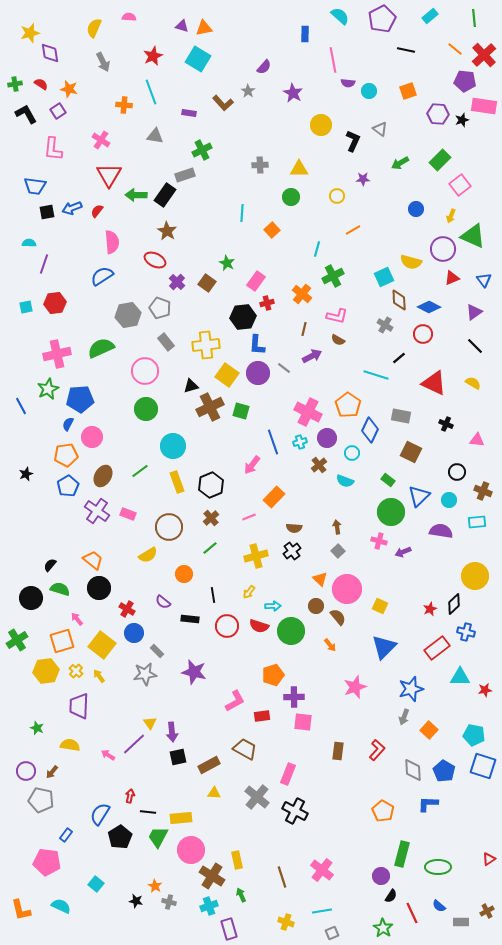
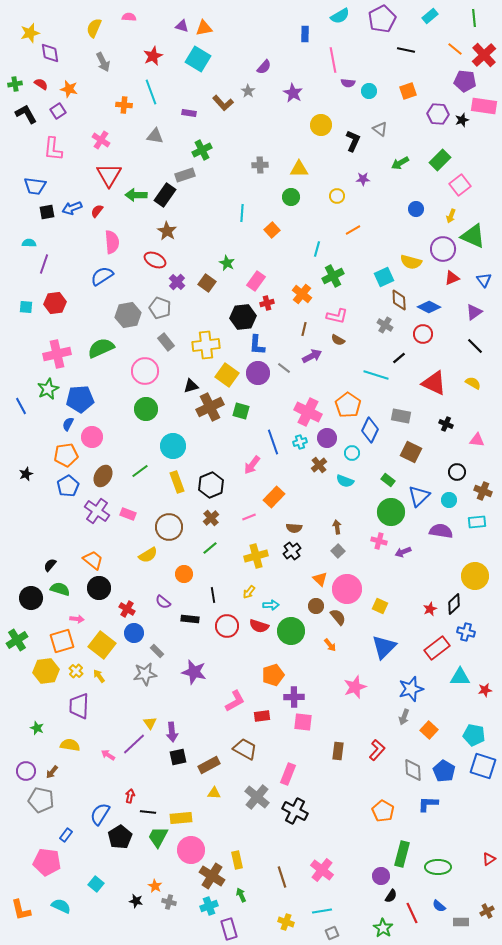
cyan semicircle at (340, 16): rotated 108 degrees clockwise
cyan square at (26, 307): rotated 16 degrees clockwise
cyan arrow at (273, 606): moved 2 px left, 1 px up
pink arrow at (77, 619): rotated 136 degrees clockwise
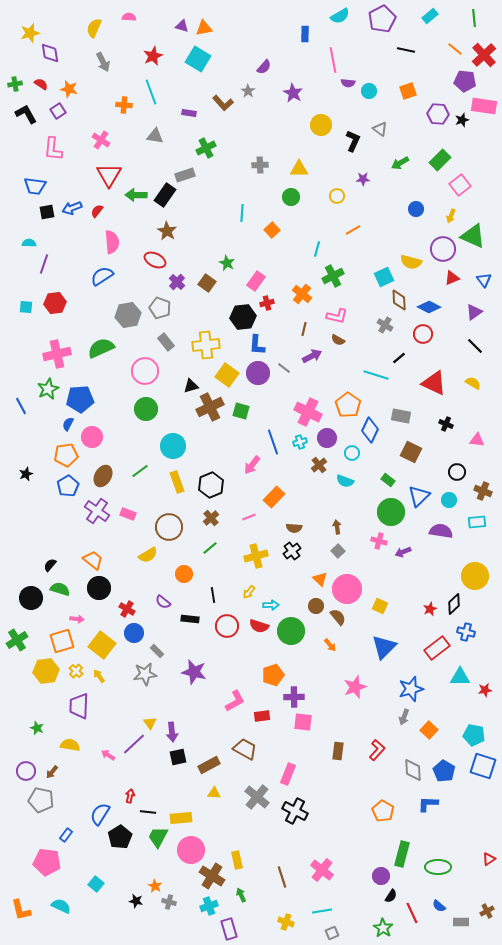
green cross at (202, 150): moved 4 px right, 2 px up
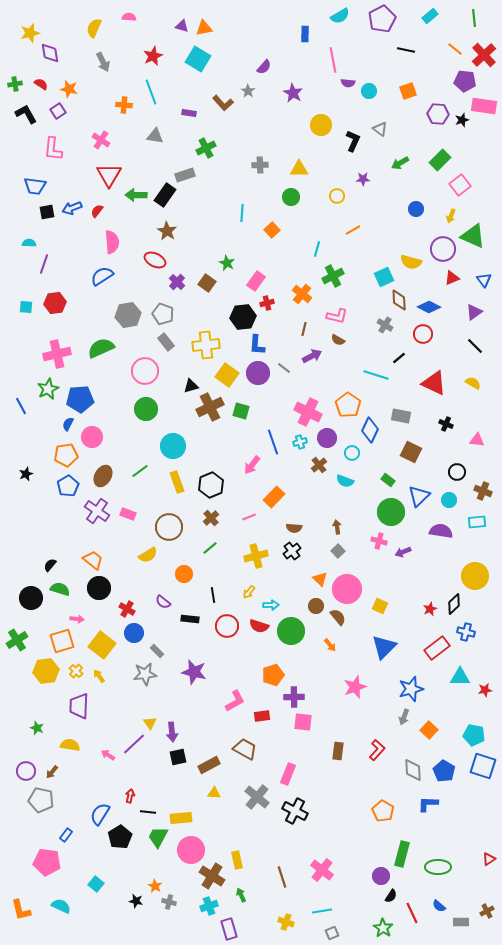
gray pentagon at (160, 308): moved 3 px right, 6 px down
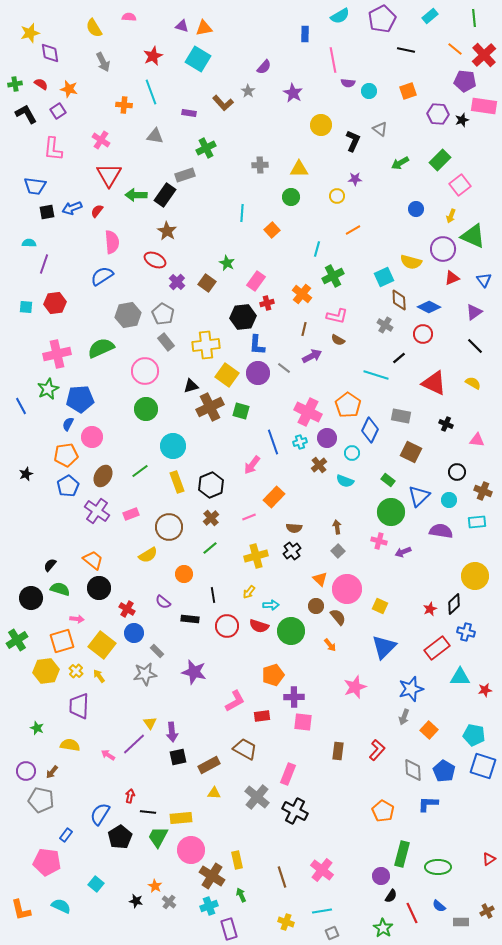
yellow semicircle at (94, 28): rotated 54 degrees counterclockwise
purple star at (363, 179): moved 8 px left
gray pentagon at (163, 314): rotated 10 degrees clockwise
pink rectangle at (128, 514): moved 3 px right; rotated 42 degrees counterclockwise
gray cross at (169, 902): rotated 24 degrees clockwise
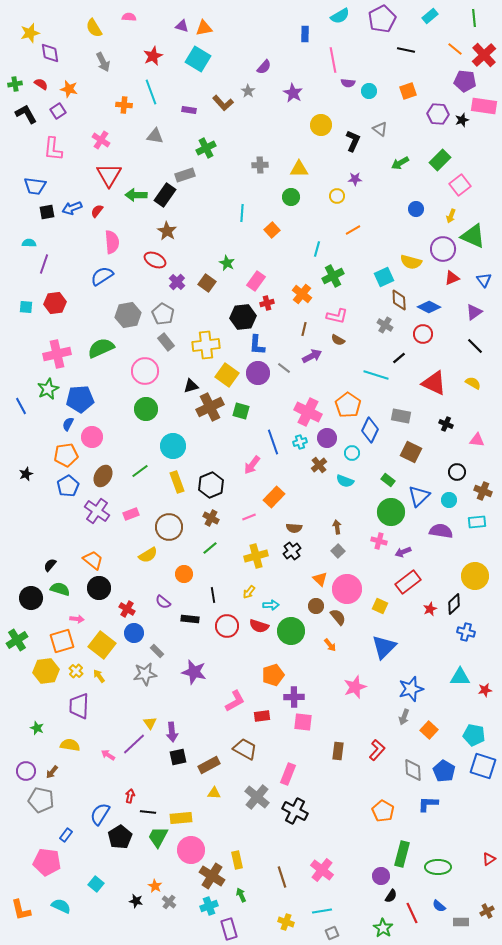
purple rectangle at (189, 113): moved 3 px up
brown cross at (211, 518): rotated 21 degrees counterclockwise
red rectangle at (437, 648): moved 29 px left, 66 px up
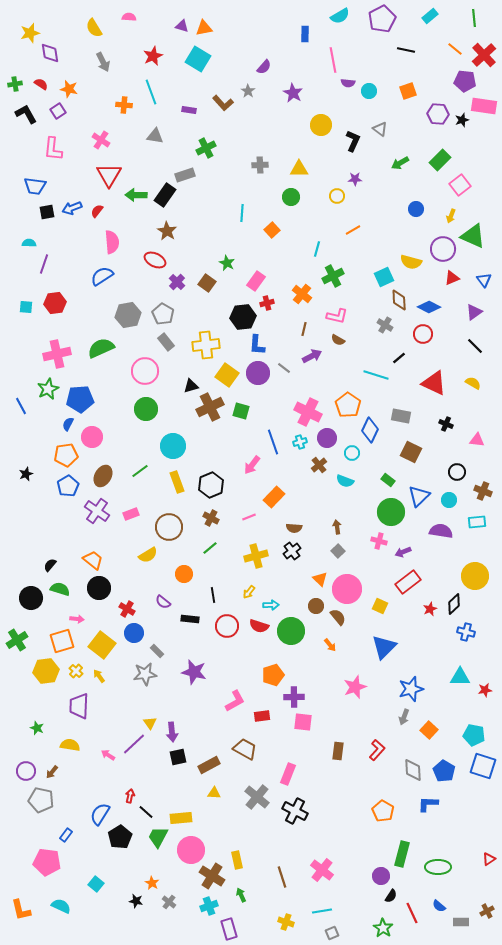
black line at (148, 812): moved 2 px left; rotated 35 degrees clockwise
orange star at (155, 886): moved 3 px left, 3 px up
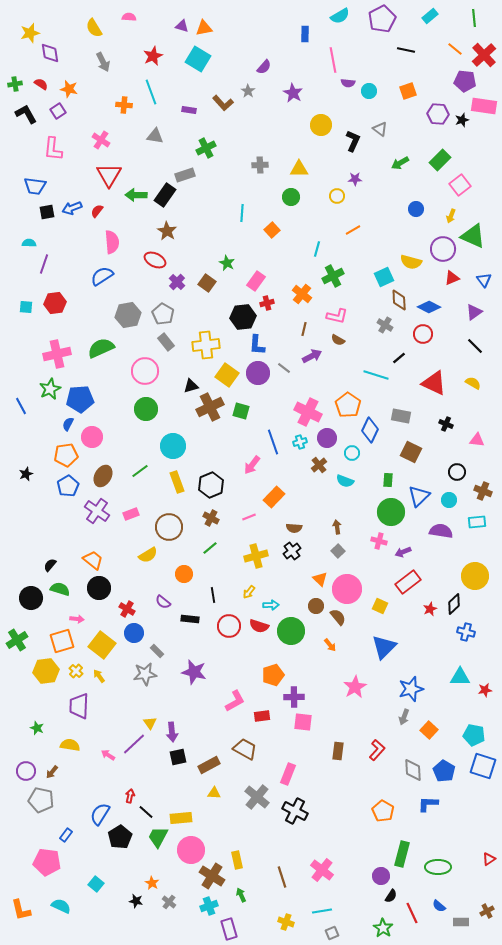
green star at (48, 389): moved 2 px right
green rectangle at (388, 480): rotated 56 degrees clockwise
red circle at (227, 626): moved 2 px right
pink star at (355, 687): rotated 10 degrees counterclockwise
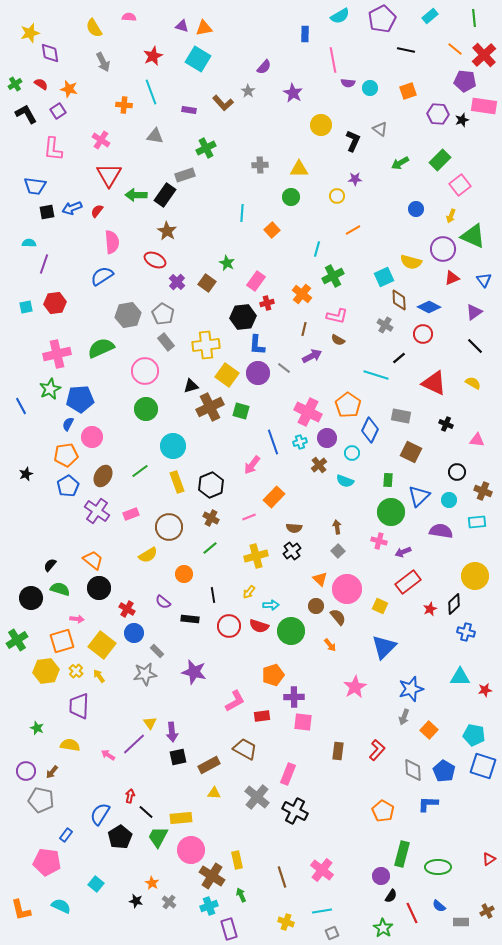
green cross at (15, 84): rotated 24 degrees counterclockwise
cyan circle at (369, 91): moved 1 px right, 3 px up
cyan square at (26, 307): rotated 16 degrees counterclockwise
